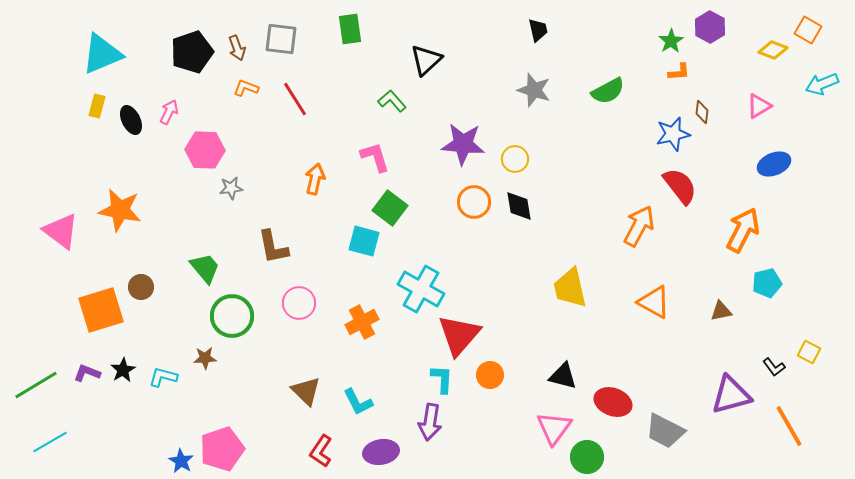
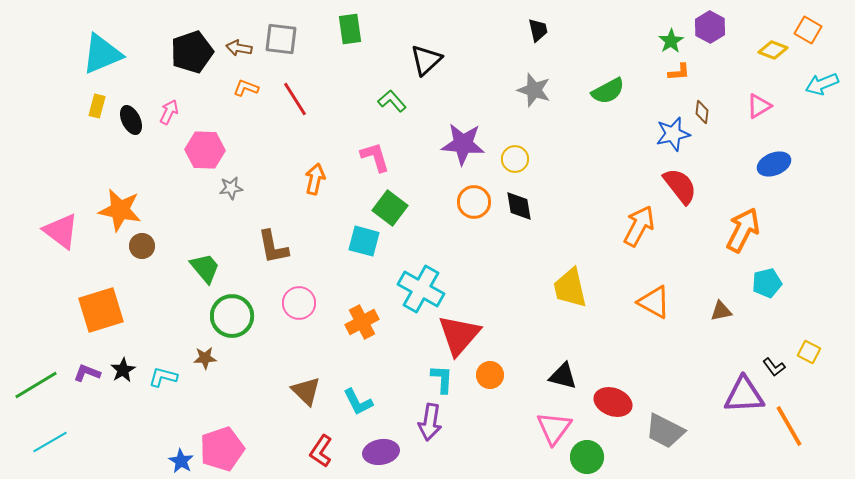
brown arrow at (237, 48): moved 2 px right; rotated 120 degrees clockwise
brown circle at (141, 287): moved 1 px right, 41 px up
purple triangle at (731, 395): moved 13 px right; rotated 12 degrees clockwise
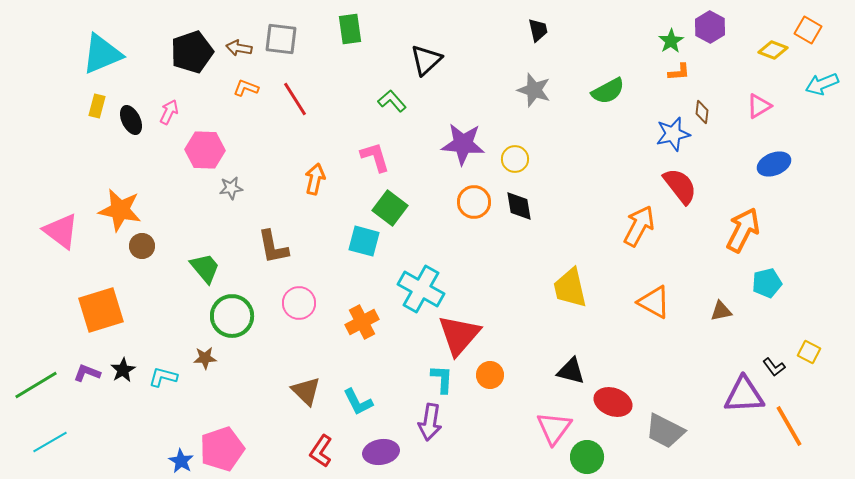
black triangle at (563, 376): moved 8 px right, 5 px up
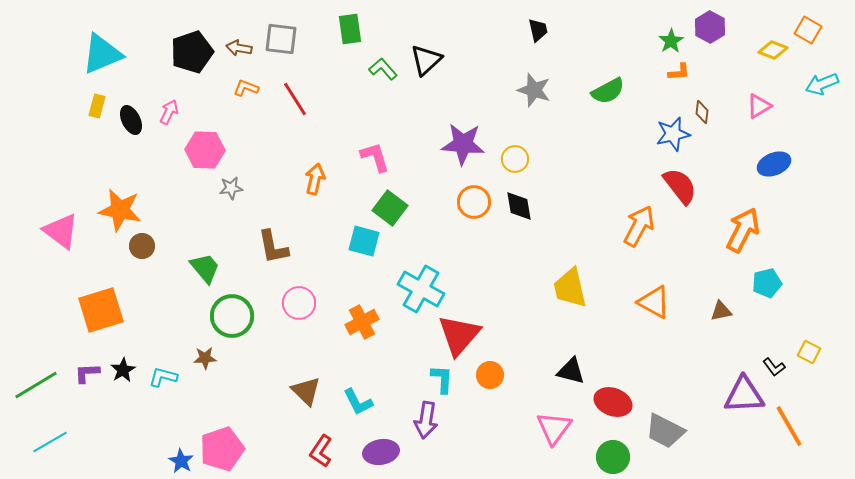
green L-shape at (392, 101): moved 9 px left, 32 px up
purple L-shape at (87, 373): rotated 24 degrees counterclockwise
purple arrow at (430, 422): moved 4 px left, 2 px up
green circle at (587, 457): moved 26 px right
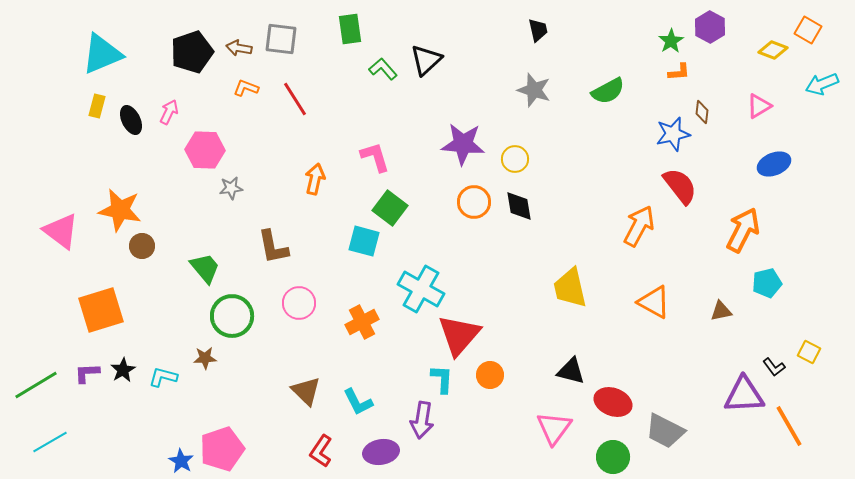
purple arrow at (426, 420): moved 4 px left
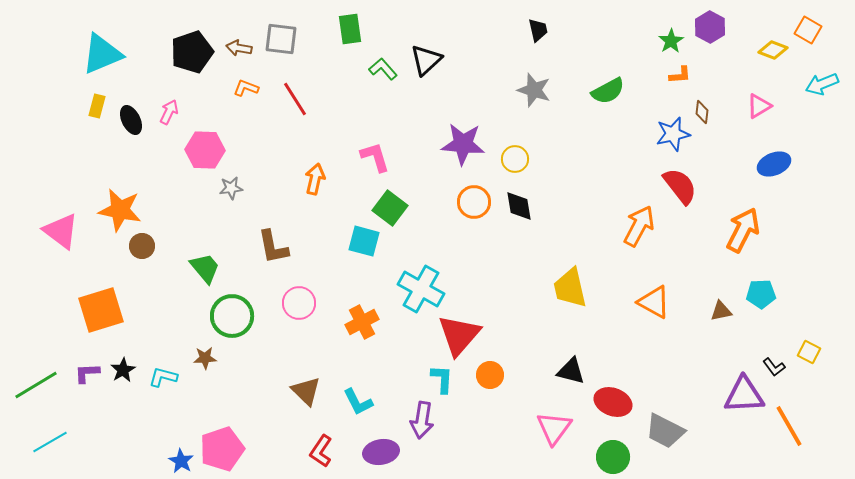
orange L-shape at (679, 72): moved 1 px right, 3 px down
cyan pentagon at (767, 283): moved 6 px left, 11 px down; rotated 12 degrees clockwise
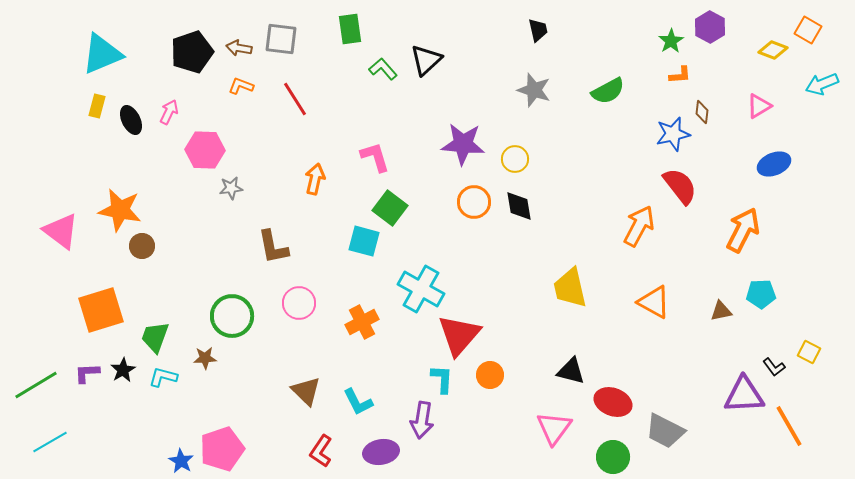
orange L-shape at (246, 88): moved 5 px left, 2 px up
green trapezoid at (205, 268): moved 50 px left, 69 px down; rotated 120 degrees counterclockwise
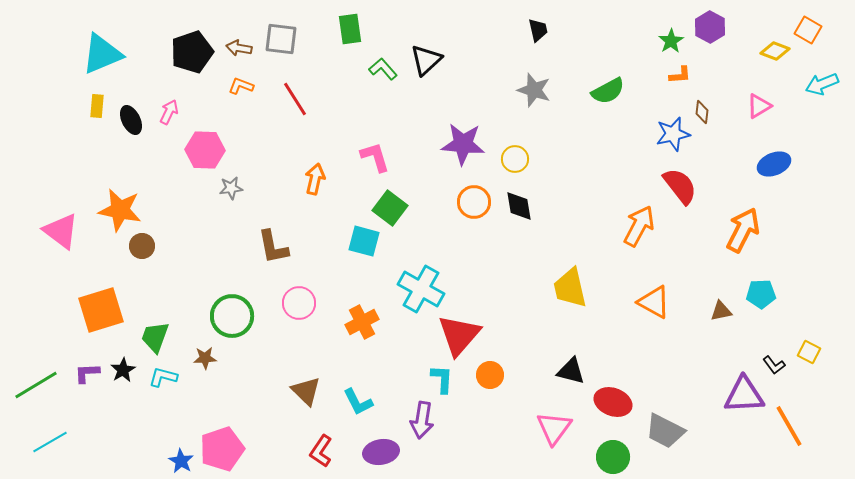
yellow diamond at (773, 50): moved 2 px right, 1 px down
yellow rectangle at (97, 106): rotated 10 degrees counterclockwise
black L-shape at (774, 367): moved 2 px up
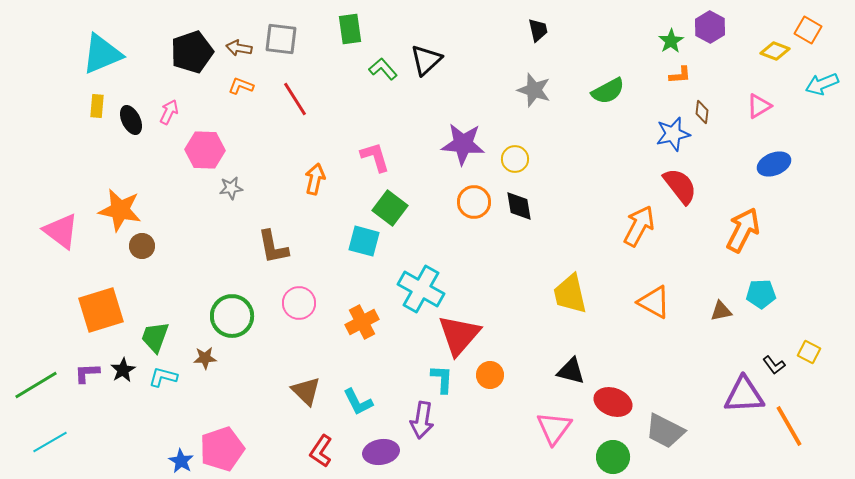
yellow trapezoid at (570, 288): moved 6 px down
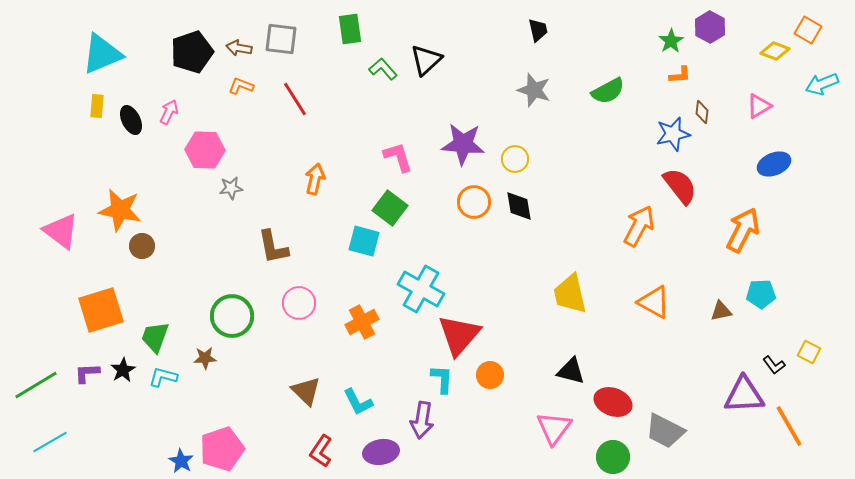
pink L-shape at (375, 157): moved 23 px right
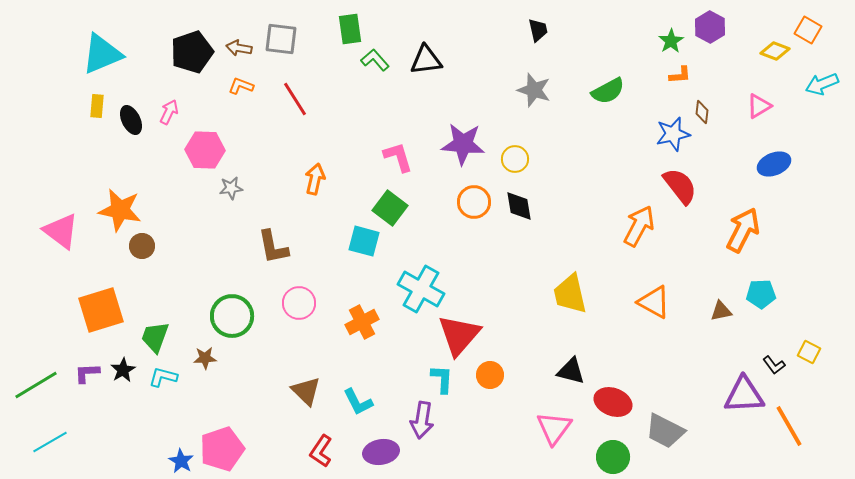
black triangle at (426, 60): rotated 36 degrees clockwise
green L-shape at (383, 69): moved 8 px left, 9 px up
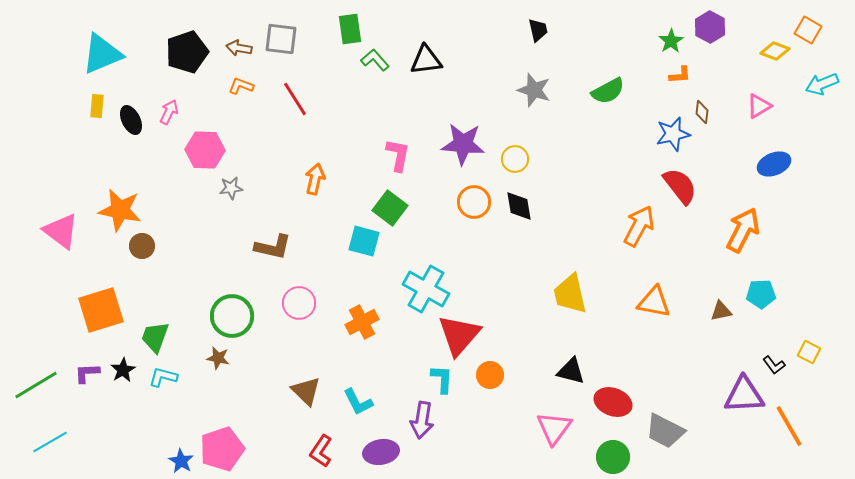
black pentagon at (192, 52): moved 5 px left
pink L-shape at (398, 157): moved 2 px up; rotated 28 degrees clockwise
brown L-shape at (273, 247): rotated 66 degrees counterclockwise
cyan cross at (421, 289): moved 5 px right
orange triangle at (654, 302): rotated 18 degrees counterclockwise
brown star at (205, 358): moved 13 px right; rotated 15 degrees clockwise
